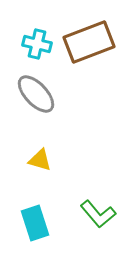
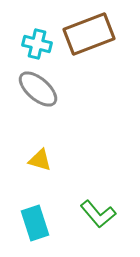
brown rectangle: moved 8 px up
gray ellipse: moved 2 px right, 5 px up; rotated 6 degrees counterclockwise
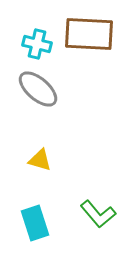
brown rectangle: rotated 24 degrees clockwise
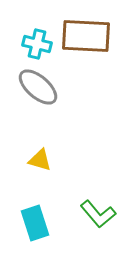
brown rectangle: moved 3 px left, 2 px down
gray ellipse: moved 2 px up
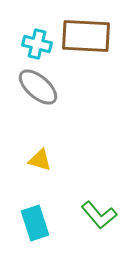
green L-shape: moved 1 px right, 1 px down
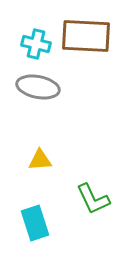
cyan cross: moved 1 px left
gray ellipse: rotated 30 degrees counterclockwise
yellow triangle: rotated 20 degrees counterclockwise
green L-shape: moved 6 px left, 16 px up; rotated 15 degrees clockwise
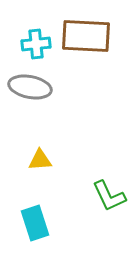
cyan cross: rotated 20 degrees counterclockwise
gray ellipse: moved 8 px left
green L-shape: moved 16 px right, 3 px up
